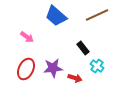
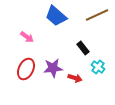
cyan cross: moved 1 px right, 1 px down
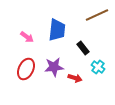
blue trapezoid: moved 1 px right, 14 px down; rotated 125 degrees counterclockwise
purple star: moved 1 px right, 1 px up
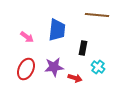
brown line: rotated 30 degrees clockwise
black rectangle: rotated 48 degrees clockwise
